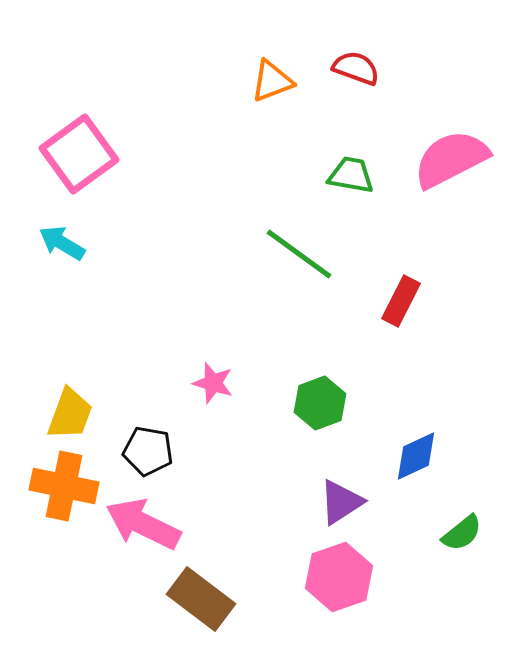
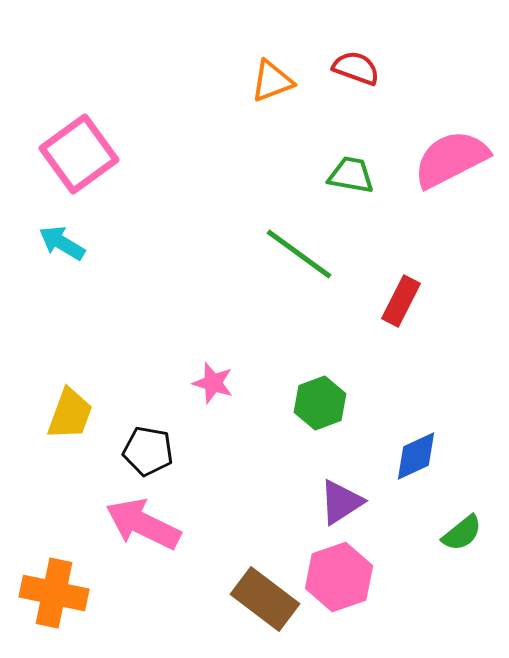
orange cross: moved 10 px left, 107 px down
brown rectangle: moved 64 px right
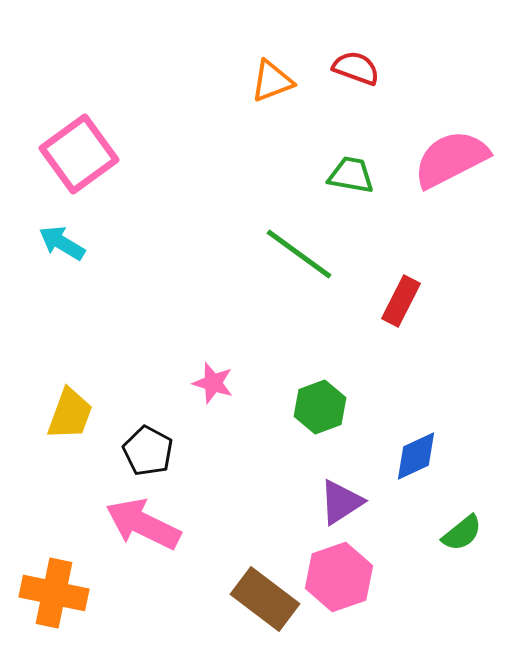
green hexagon: moved 4 px down
black pentagon: rotated 18 degrees clockwise
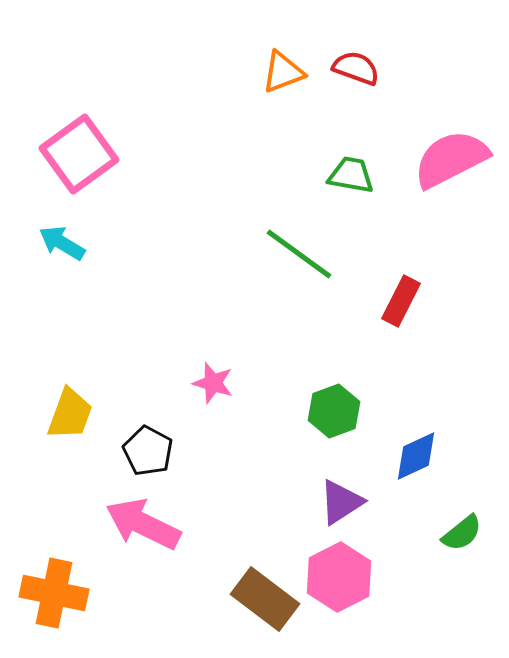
orange triangle: moved 11 px right, 9 px up
green hexagon: moved 14 px right, 4 px down
pink hexagon: rotated 8 degrees counterclockwise
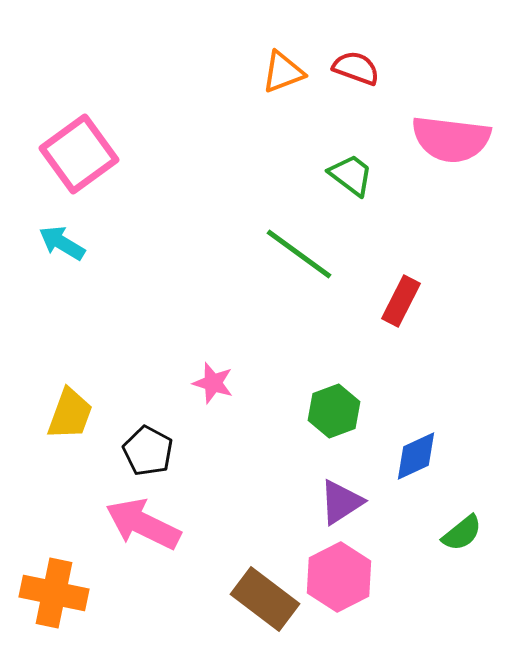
pink semicircle: moved 20 px up; rotated 146 degrees counterclockwise
green trapezoid: rotated 27 degrees clockwise
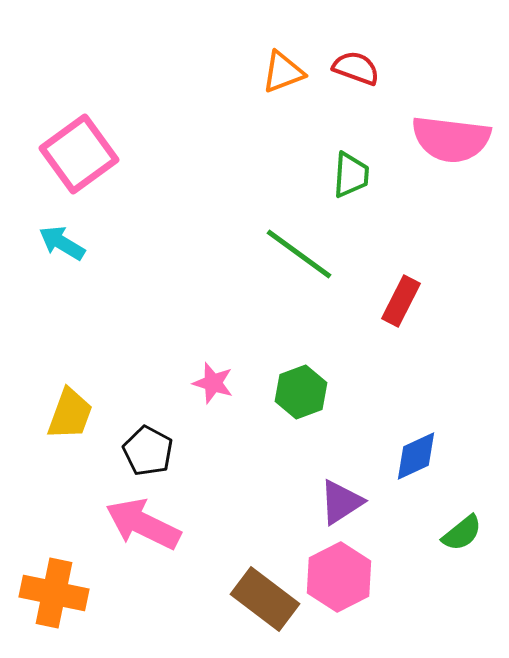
green trapezoid: rotated 57 degrees clockwise
green hexagon: moved 33 px left, 19 px up
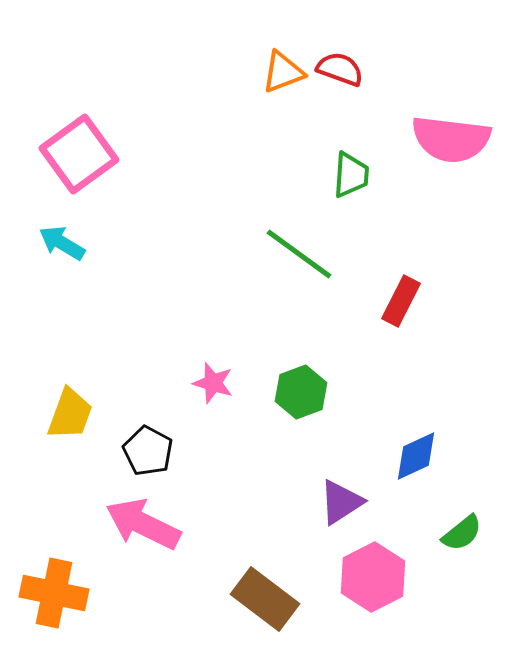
red semicircle: moved 16 px left, 1 px down
pink hexagon: moved 34 px right
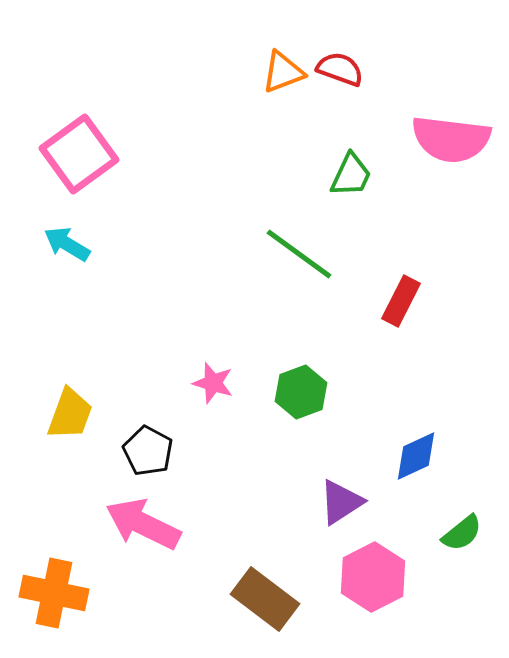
green trapezoid: rotated 21 degrees clockwise
cyan arrow: moved 5 px right, 1 px down
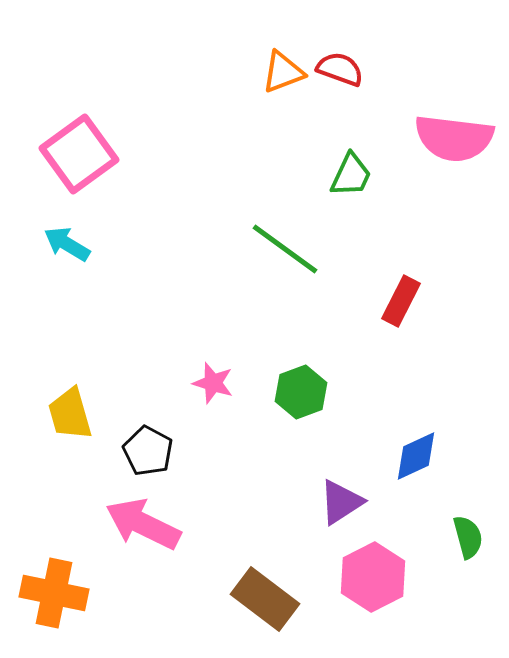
pink semicircle: moved 3 px right, 1 px up
green line: moved 14 px left, 5 px up
yellow trapezoid: rotated 144 degrees clockwise
green semicircle: moved 6 px right, 4 px down; rotated 66 degrees counterclockwise
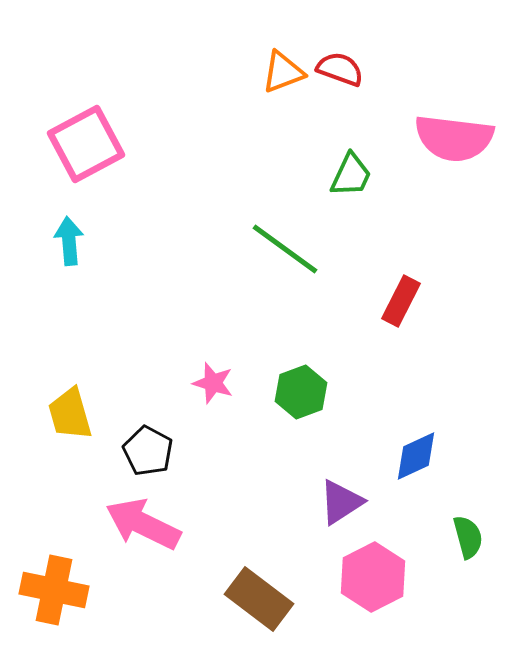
pink square: moved 7 px right, 10 px up; rotated 8 degrees clockwise
cyan arrow: moved 2 px right, 3 px up; rotated 54 degrees clockwise
orange cross: moved 3 px up
brown rectangle: moved 6 px left
